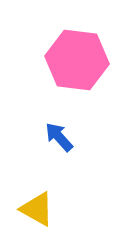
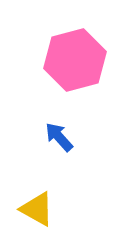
pink hexagon: moved 2 px left; rotated 22 degrees counterclockwise
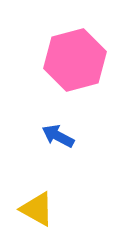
blue arrow: moved 1 px left, 1 px up; rotated 20 degrees counterclockwise
